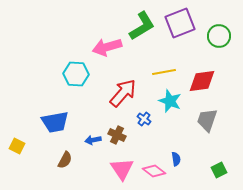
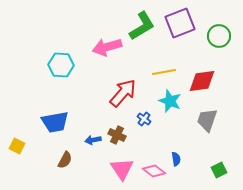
cyan hexagon: moved 15 px left, 9 px up
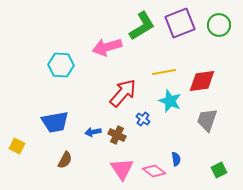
green circle: moved 11 px up
blue cross: moved 1 px left
blue arrow: moved 8 px up
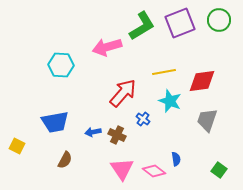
green circle: moved 5 px up
green square: rotated 28 degrees counterclockwise
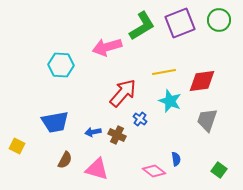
blue cross: moved 3 px left
pink triangle: moved 25 px left; rotated 40 degrees counterclockwise
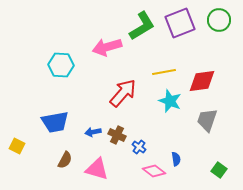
blue cross: moved 1 px left, 28 px down
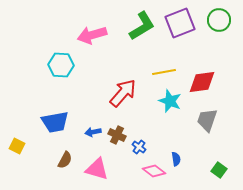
pink arrow: moved 15 px left, 12 px up
red diamond: moved 1 px down
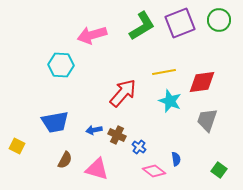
blue arrow: moved 1 px right, 2 px up
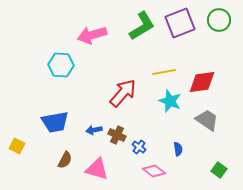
gray trapezoid: rotated 105 degrees clockwise
blue semicircle: moved 2 px right, 10 px up
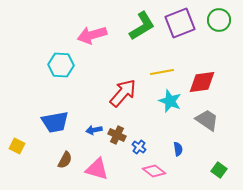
yellow line: moved 2 px left
